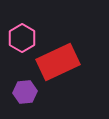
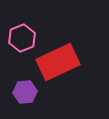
pink hexagon: rotated 8 degrees clockwise
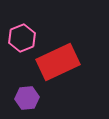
purple hexagon: moved 2 px right, 6 px down
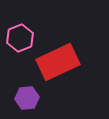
pink hexagon: moved 2 px left
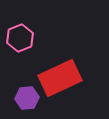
red rectangle: moved 2 px right, 16 px down
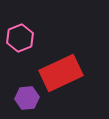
red rectangle: moved 1 px right, 5 px up
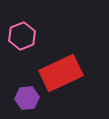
pink hexagon: moved 2 px right, 2 px up
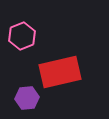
red rectangle: moved 1 px left, 1 px up; rotated 12 degrees clockwise
